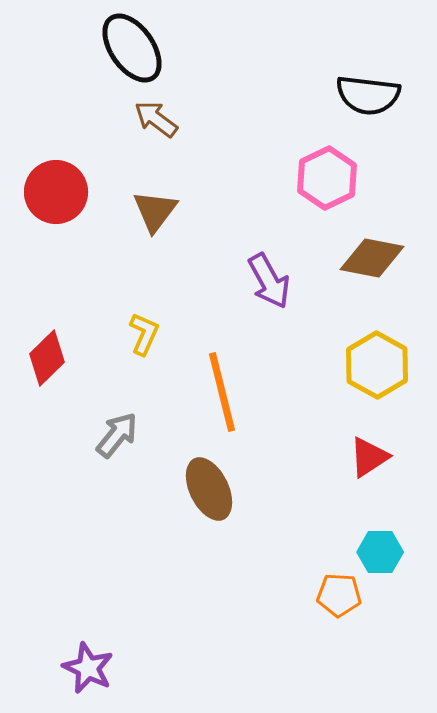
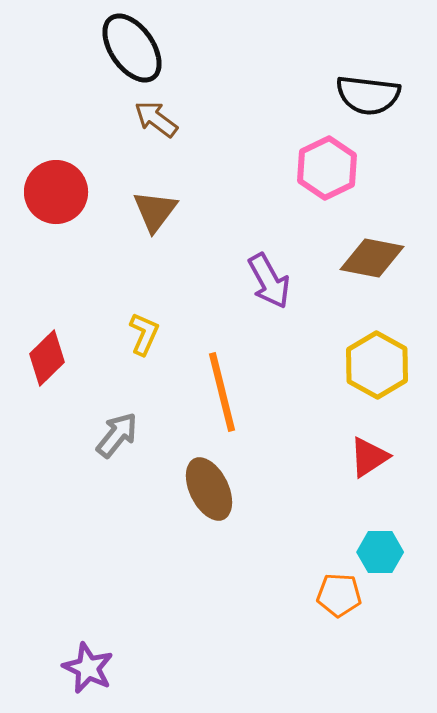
pink hexagon: moved 10 px up
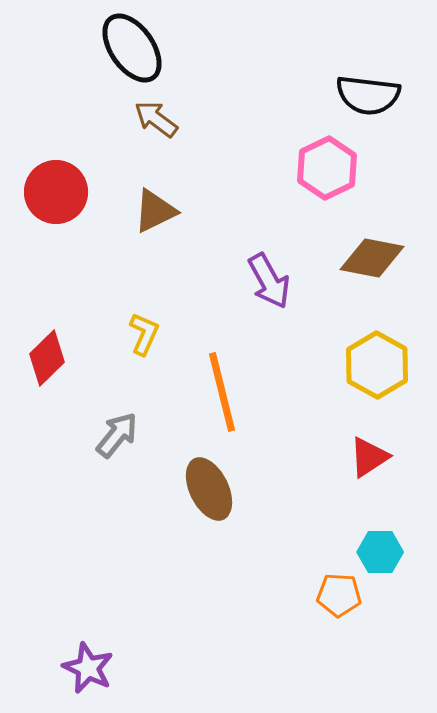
brown triangle: rotated 27 degrees clockwise
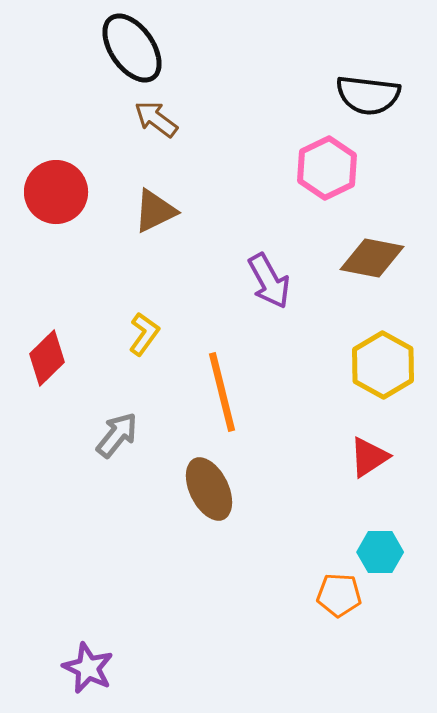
yellow L-shape: rotated 12 degrees clockwise
yellow hexagon: moved 6 px right
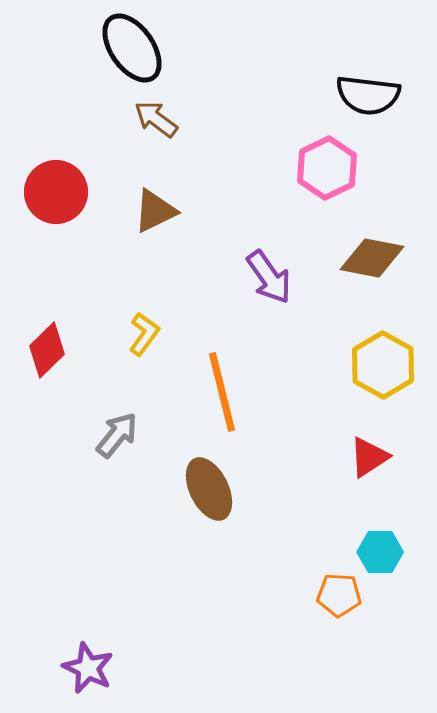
purple arrow: moved 4 px up; rotated 6 degrees counterclockwise
red diamond: moved 8 px up
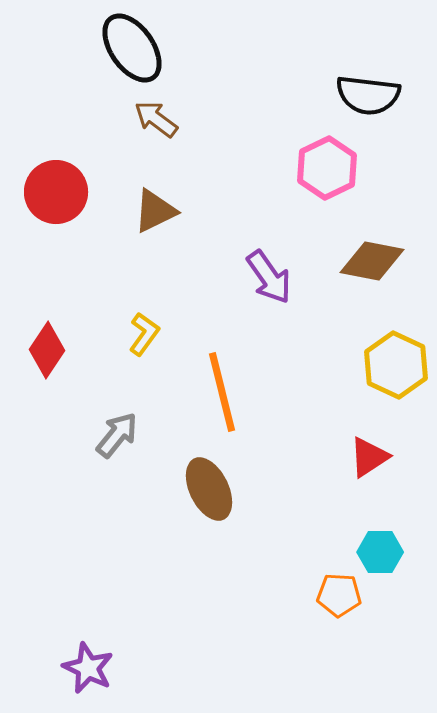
brown diamond: moved 3 px down
red diamond: rotated 12 degrees counterclockwise
yellow hexagon: moved 13 px right; rotated 4 degrees counterclockwise
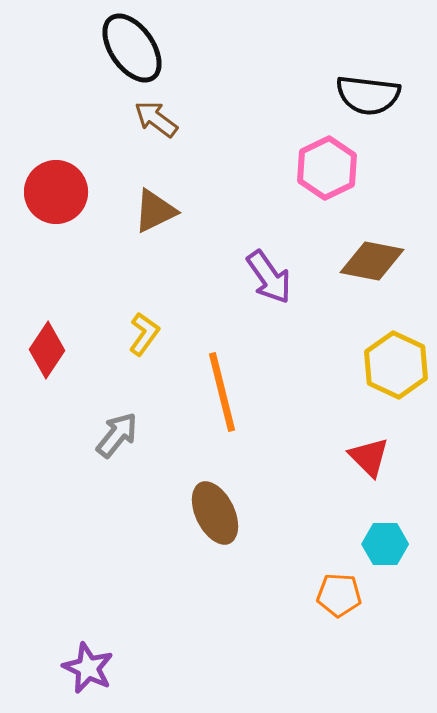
red triangle: rotated 42 degrees counterclockwise
brown ellipse: moved 6 px right, 24 px down
cyan hexagon: moved 5 px right, 8 px up
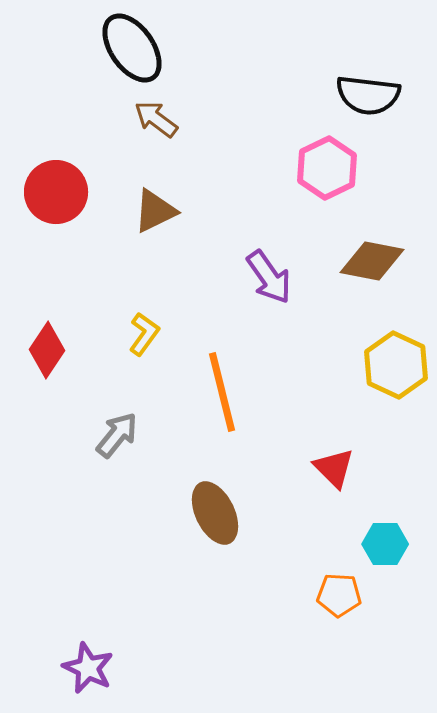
red triangle: moved 35 px left, 11 px down
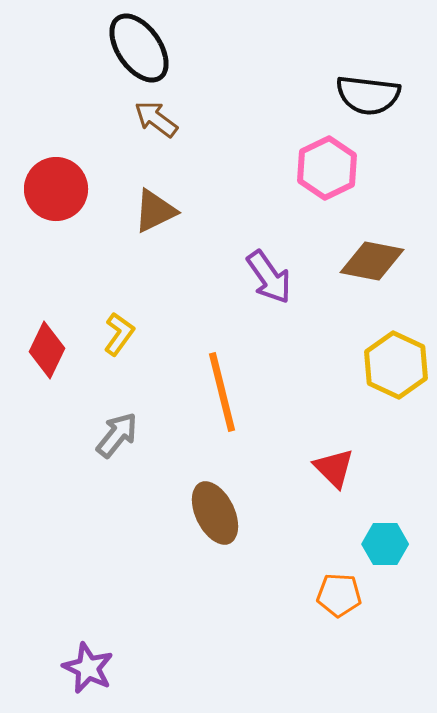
black ellipse: moved 7 px right
red circle: moved 3 px up
yellow L-shape: moved 25 px left
red diamond: rotated 8 degrees counterclockwise
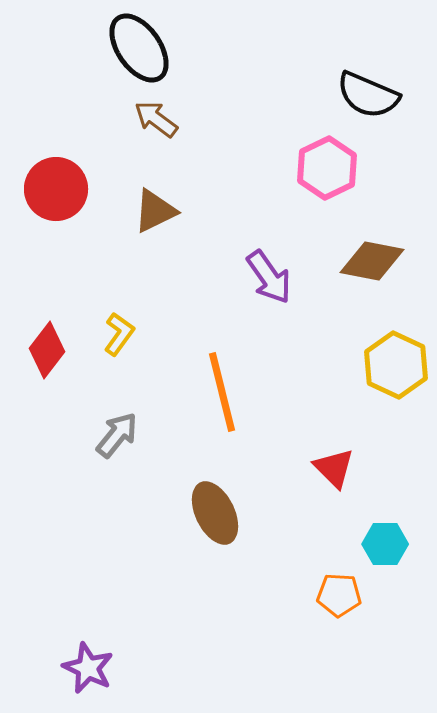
black semicircle: rotated 16 degrees clockwise
red diamond: rotated 12 degrees clockwise
